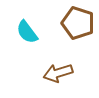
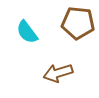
brown pentagon: rotated 12 degrees counterclockwise
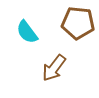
brown arrow: moved 4 px left, 5 px up; rotated 36 degrees counterclockwise
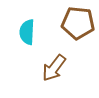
cyan semicircle: rotated 40 degrees clockwise
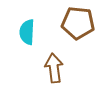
brown arrow: rotated 136 degrees clockwise
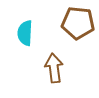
cyan semicircle: moved 2 px left, 1 px down
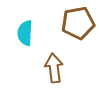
brown pentagon: rotated 16 degrees counterclockwise
